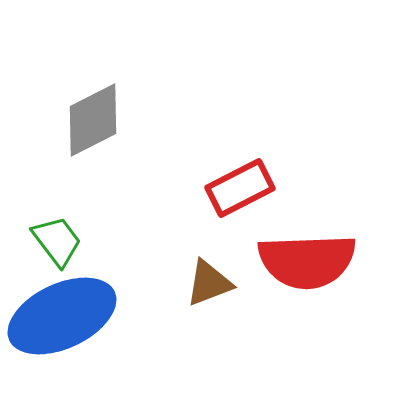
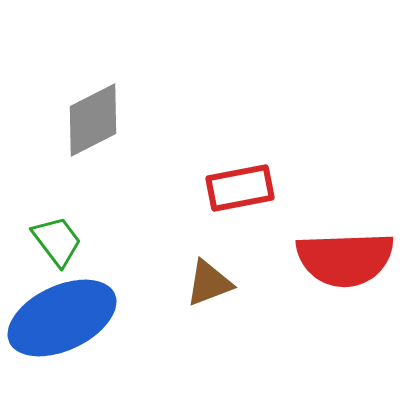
red rectangle: rotated 16 degrees clockwise
red semicircle: moved 38 px right, 2 px up
blue ellipse: moved 2 px down
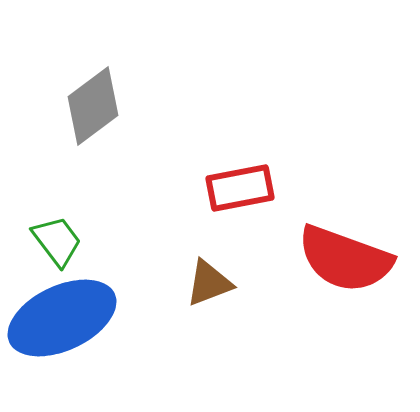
gray diamond: moved 14 px up; rotated 10 degrees counterclockwise
red semicircle: rotated 22 degrees clockwise
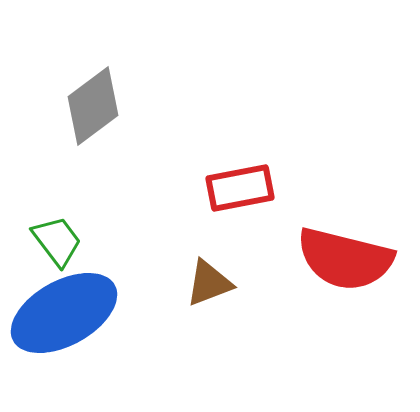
red semicircle: rotated 6 degrees counterclockwise
blue ellipse: moved 2 px right, 5 px up; rotated 4 degrees counterclockwise
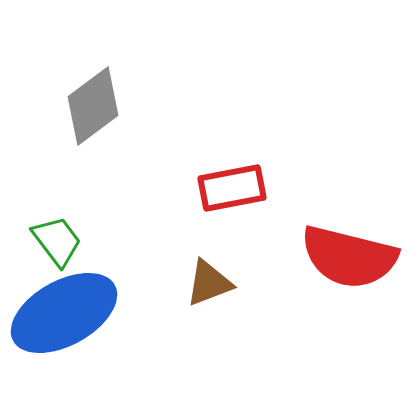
red rectangle: moved 8 px left
red semicircle: moved 4 px right, 2 px up
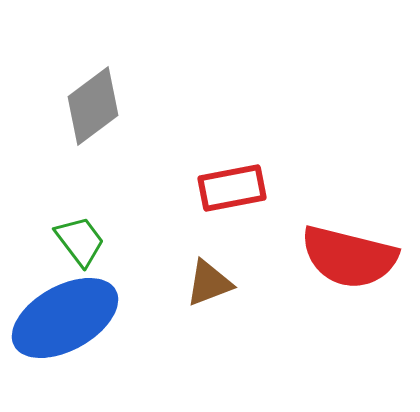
green trapezoid: moved 23 px right
blue ellipse: moved 1 px right, 5 px down
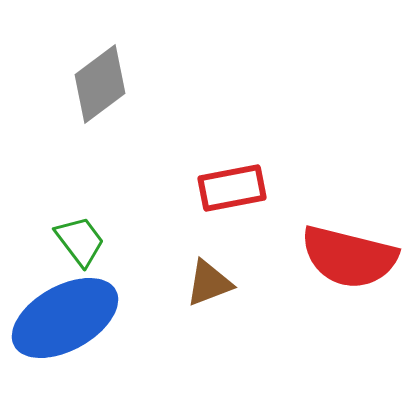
gray diamond: moved 7 px right, 22 px up
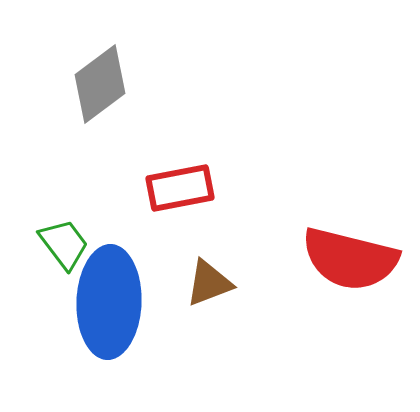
red rectangle: moved 52 px left
green trapezoid: moved 16 px left, 3 px down
red semicircle: moved 1 px right, 2 px down
blue ellipse: moved 44 px right, 16 px up; rotated 59 degrees counterclockwise
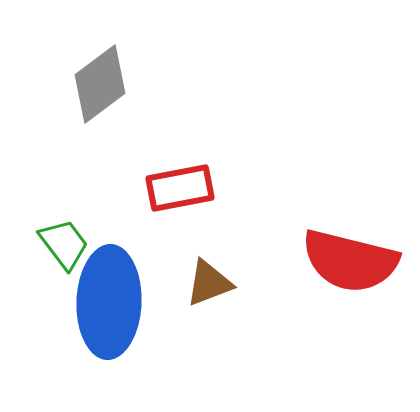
red semicircle: moved 2 px down
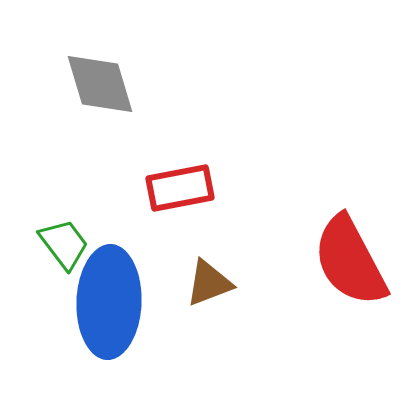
gray diamond: rotated 70 degrees counterclockwise
red semicircle: rotated 48 degrees clockwise
